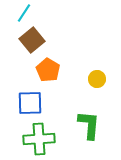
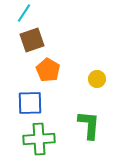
brown square: rotated 20 degrees clockwise
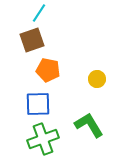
cyan line: moved 15 px right
orange pentagon: rotated 20 degrees counterclockwise
blue square: moved 8 px right, 1 px down
green L-shape: rotated 36 degrees counterclockwise
green cross: moved 4 px right; rotated 16 degrees counterclockwise
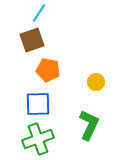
yellow circle: moved 1 px left, 3 px down
green L-shape: rotated 56 degrees clockwise
green cross: moved 5 px left
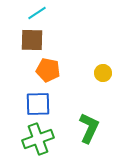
cyan line: moved 2 px left; rotated 24 degrees clockwise
brown square: rotated 20 degrees clockwise
yellow circle: moved 7 px right, 9 px up
green L-shape: moved 3 px down
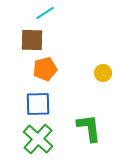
cyan line: moved 8 px right
orange pentagon: moved 3 px left, 1 px up; rotated 25 degrees counterclockwise
green L-shape: rotated 32 degrees counterclockwise
green cross: rotated 28 degrees counterclockwise
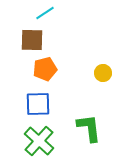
green cross: moved 1 px right, 2 px down
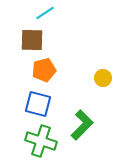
orange pentagon: moved 1 px left, 1 px down
yellow circle: moved 5 px down
blue square: rotated 16 degrees clockwise
green L-shape: moved 7 px left, 3 px up; rotated 52 degrees clockwise
green cross: moved 2 px right; rotated 24 degrees counterclockwise
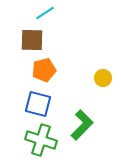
green cross: moved 1 px up
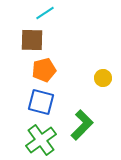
blue square: moved 3 px right, 2 px up
green cross: rotated 36 degrees clockwise
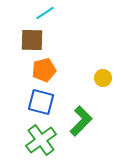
green L-shape: moved 1 px left, 4 px up
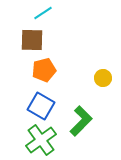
cyan line: moved 2 px left
blue square: moved 4 px down; rotated 16 degrees clockwise
